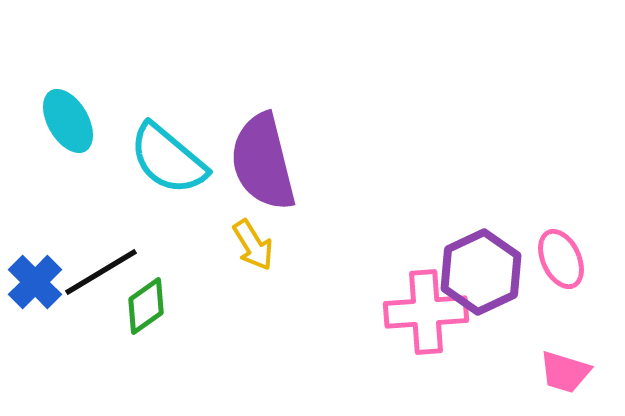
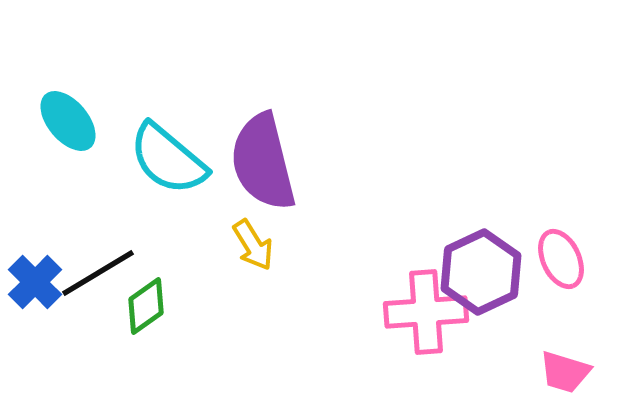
cyan ellipse: rotated 10 degrees counterclockwise
black line: moved 3 px left, 1 px down
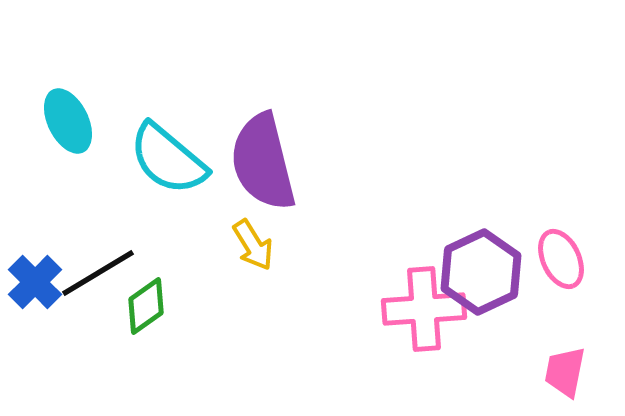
cyan ellipse: rotated 14 degrees clockwise
pink cross: moved 2 px left, 3 px up
pink trapezoid: rotated 84 degrees clockwise
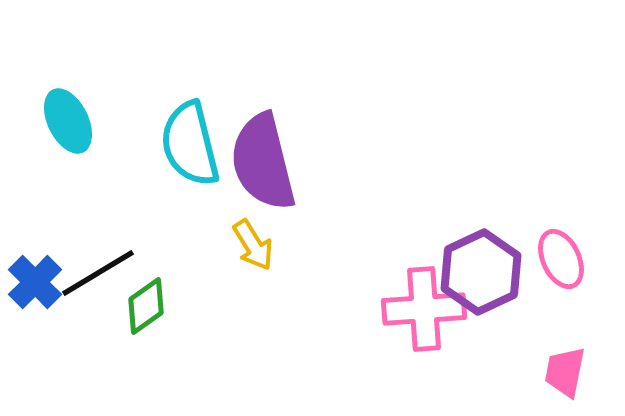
cyan semicircle: moved 22 px right, 15 px up; rotated 36 degrees clockwise
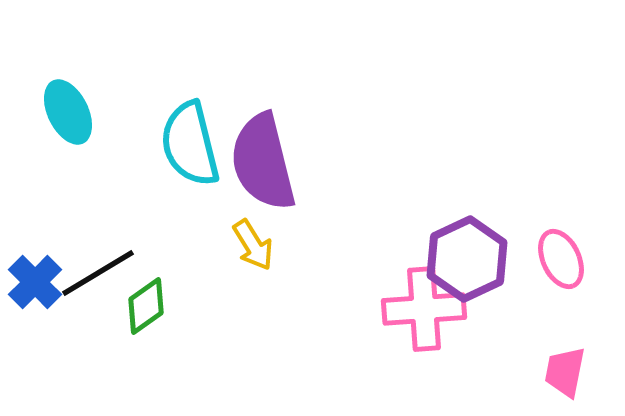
cyan ellipse: moved 9 px up
purple hexagon: moved 14 px left, 13 px up
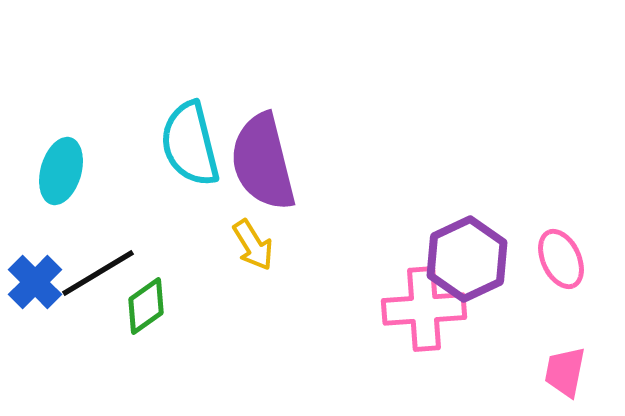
cyan ellipse: moved 7 px left, 59 px down; rotated 42 degrees clockwise
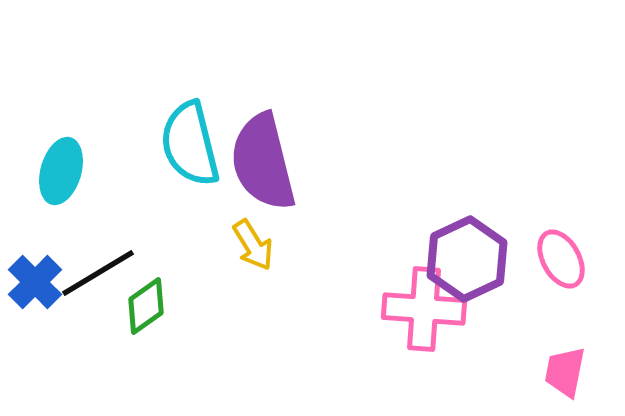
pink ellipse: rotated 4 degrees counterclockwise
pink cross: rotated 8 degrees clockwise
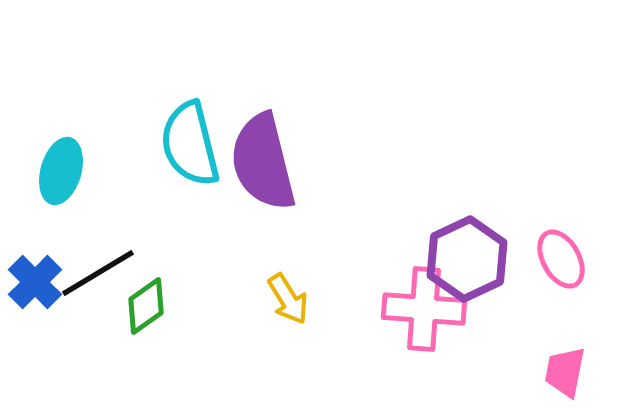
yellow arrow: moved 35 px right, 54 px down
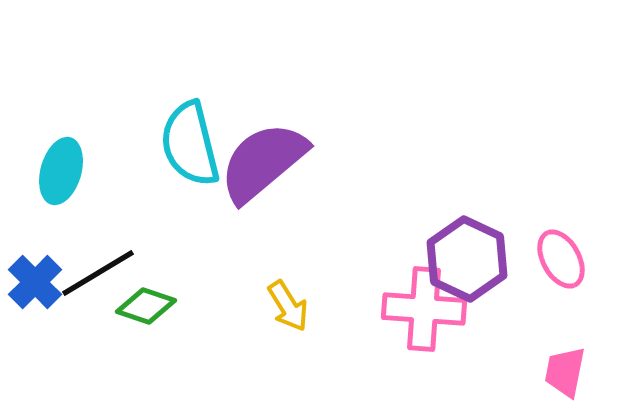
purple semicircle: rotated 64 degrees clockwise
purple hexagon: rotated 10 degrees counterclockwise
yellow arrow: moved 7 px down
green diamond: rotated 54 degrees clockwise
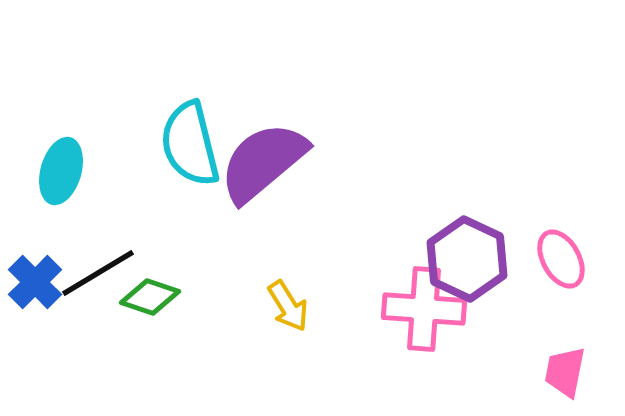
green diamond: moved 4 px right, 9 px up
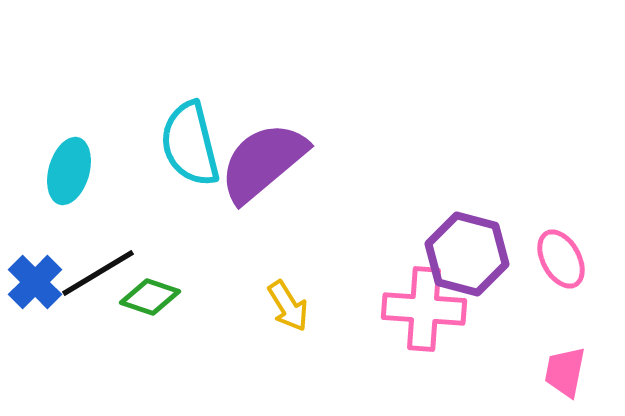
cyan ellipse: moved 8 px right
purple hexagon: moved 5 px up; rotated 10 degrees counterclockwise
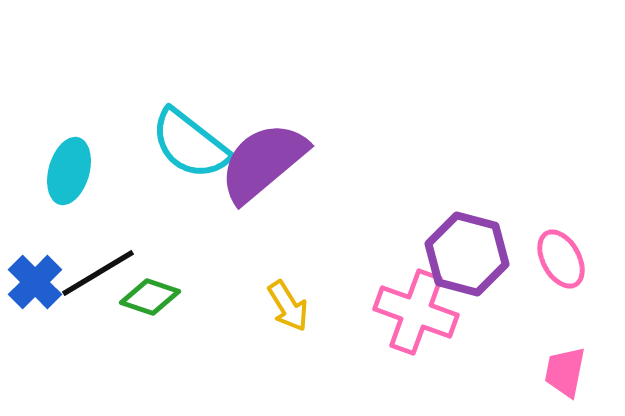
cyan semicircle: rotated 38 degrees counterclockwise
pink cross: moved 8 px left, 3 px down; rotated 16 degrees clockwise
